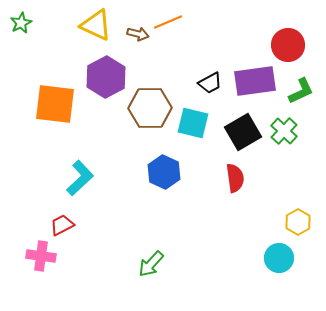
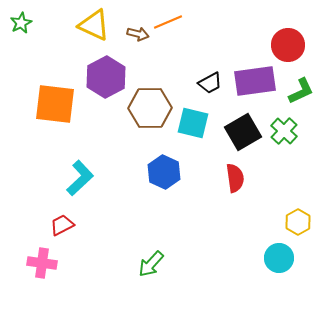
yellow triangle: moved 2 px left
pink cross: moved 1 px right, 7 px down
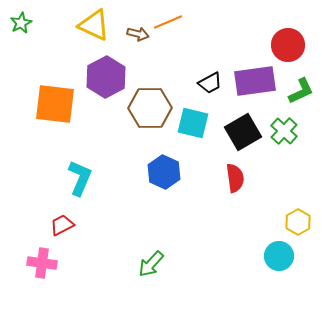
cyan L-shape: rotated 24 degrees counterclockwise
cyan circle: moved 2 px up
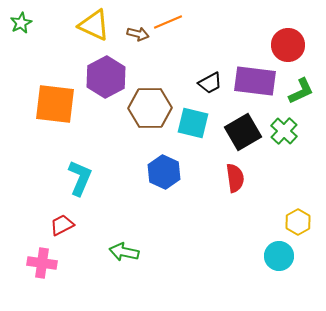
purple rectangle: rotated 15 degrees clockwise
green arrow: moved 27 px left, 12 px up; rotated 60 degrees clockwise
